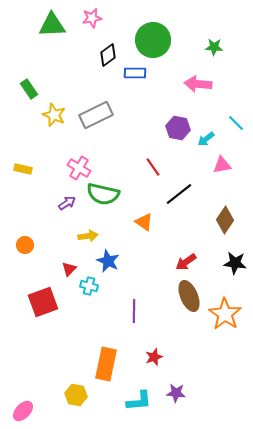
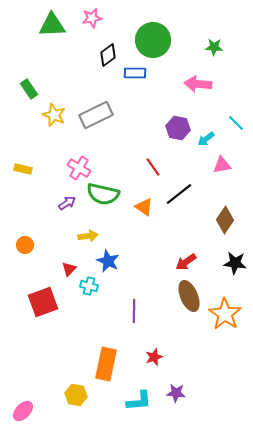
orange triangle: moved 15 px up
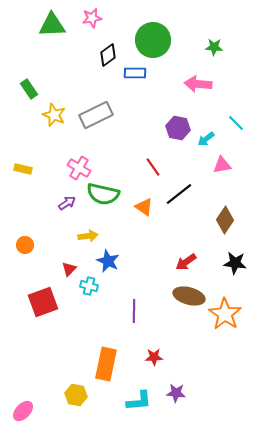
brown ellipse: rotated 52 degrees counterclockwise
red star: rotated 18 degrees clockwise
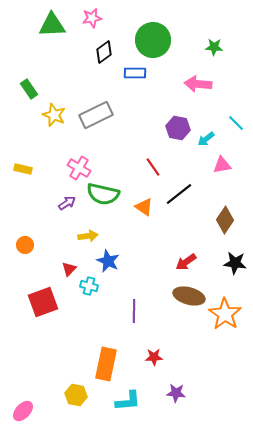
black diamond: moved 4 px left, 3 px up
cyan L-shape: moved 11 px left
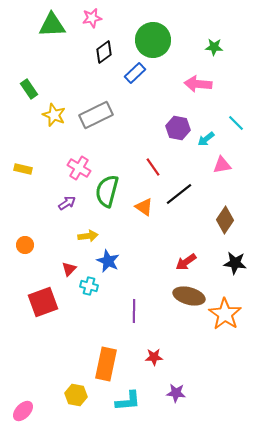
blue rectangle: rotated 45 degrees counterclockwise
green semicircle: moved 4 px right, 3 px up; rotated 92 degrees clockwise
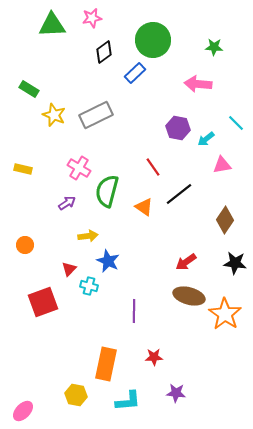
green rectangle: rotated 24 degrees counterclockwise
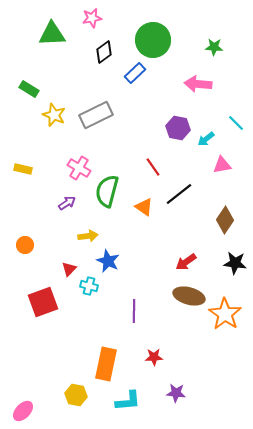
green triangle: moved 9 px down
